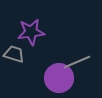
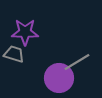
purple star: moved 6 px left; rotated 8 degrees clockwise
gray line: rotated 8 degrees counterclockwise
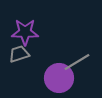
gray trapezoid: moved 5 px right; rotated 35 degrees counterclockwise
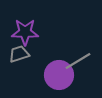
gray line: moved 1 px right, 1 px up
purple circle: moved 3 px up
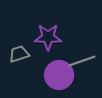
purple star: moved 23 px right, 5 px down
gray line: moved 4 px right; rotated 12 degrees clockwise
